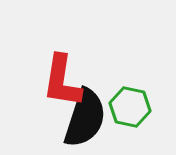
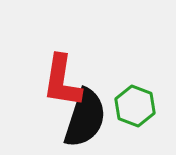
green hexagon: moved 5 px right, 1 px up; rotated 9 degrees clockwise
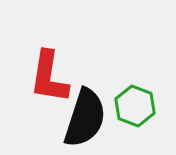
red L-shape: moved 13 px left, 4 px up
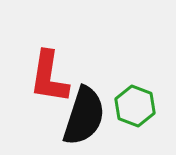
black semicircle: moved 1 px left, 2 px up
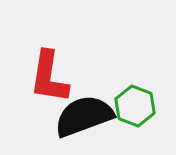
black semicircle: rotated 128 degrees counterclockwise
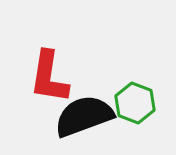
green hexagon: moved 3 px up
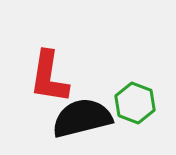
black semicircle: moved 2 px left, 2 px down; rotated 6 degrees clockwise
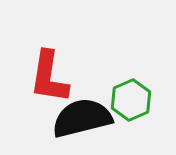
green hexagon: moved 4 px left, 3 px up; rotated 15 degrees clockwise
